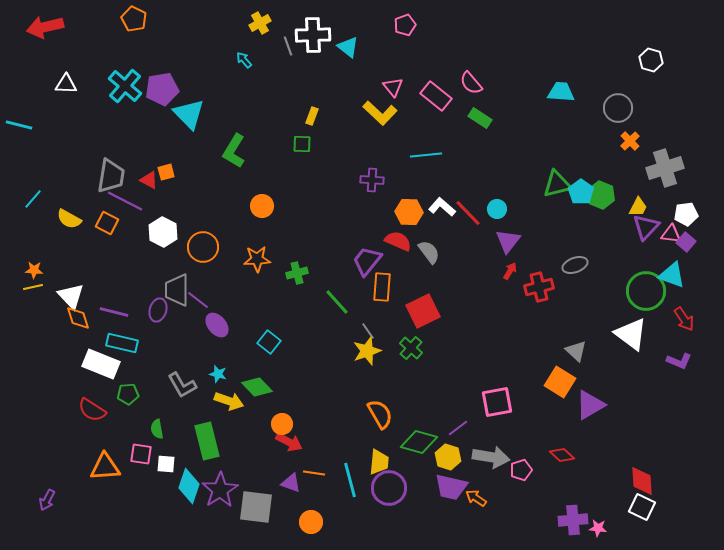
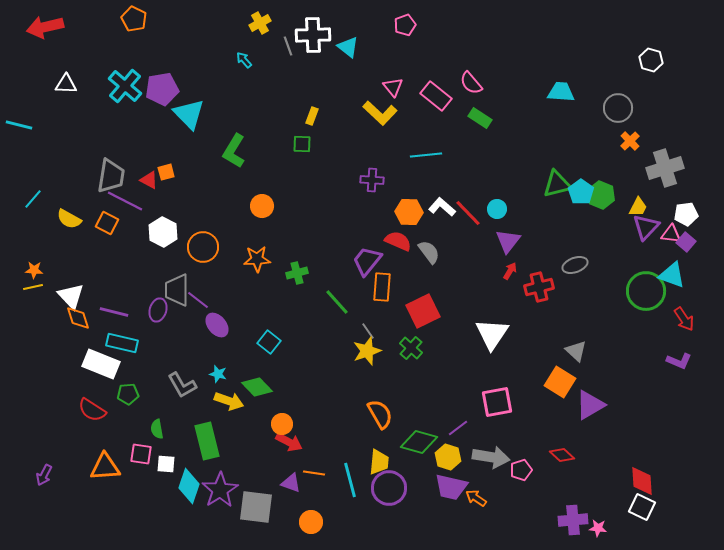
white triangle at (631, 334): moved 139 px left; rotated 27 degrees clockwise
purple arrow at (47, 500): moved 3 px left, 25 px up
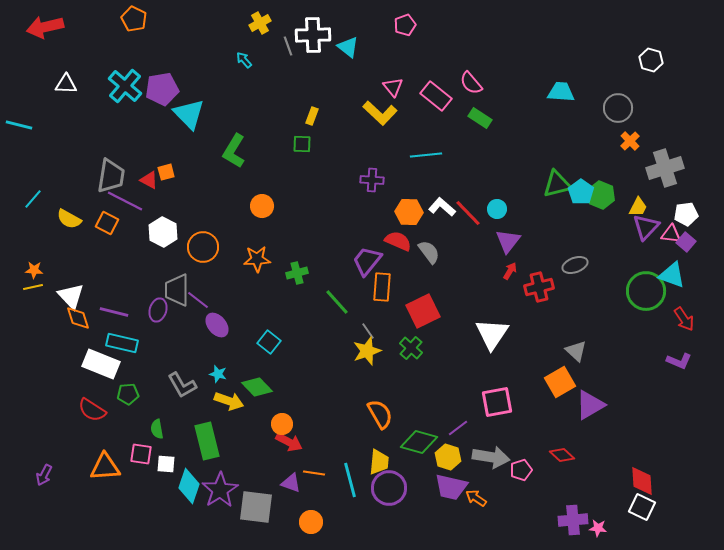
orange square at (560, 382): rotated 28 degrees clockwise
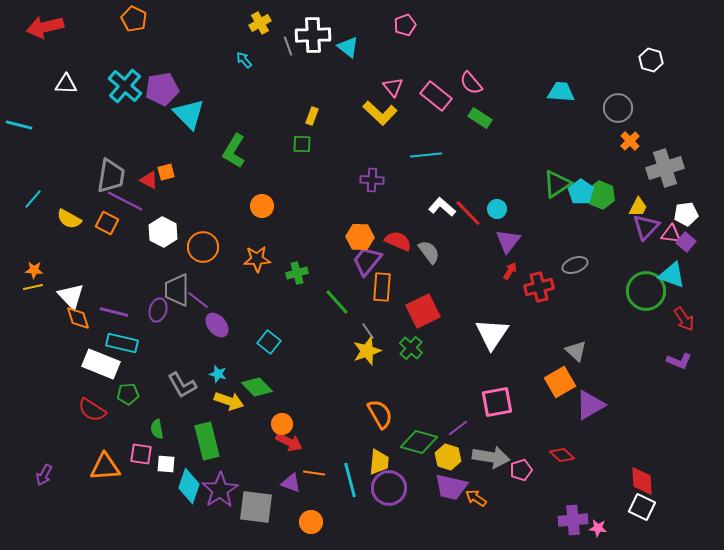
green triangle at (557, 184): rotated 20 degrees counterclockwise
orange hexagon at (409, 212): moved 49 px left, 25 px down
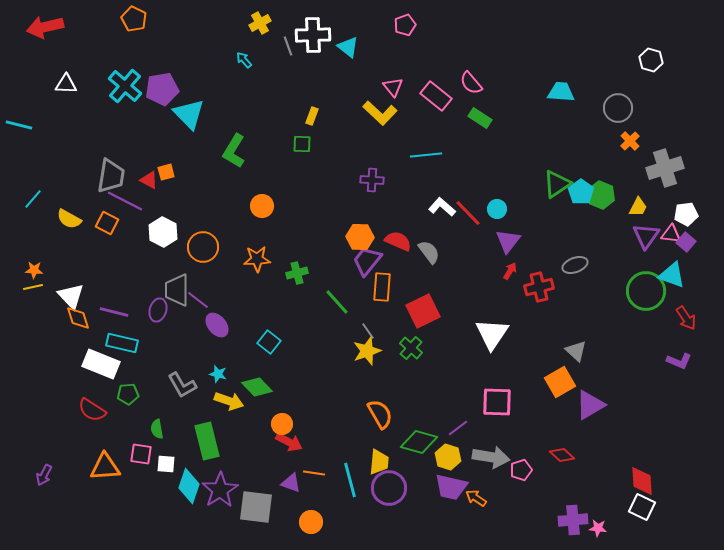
purple triangle at (646, 227): moved 9 px down; rotated 8 degrees counterclockwise
red arrow at (684, 319): moved 2 px right, 1 px up
pink square at (497, 402): rotated 12 degrees clockwise
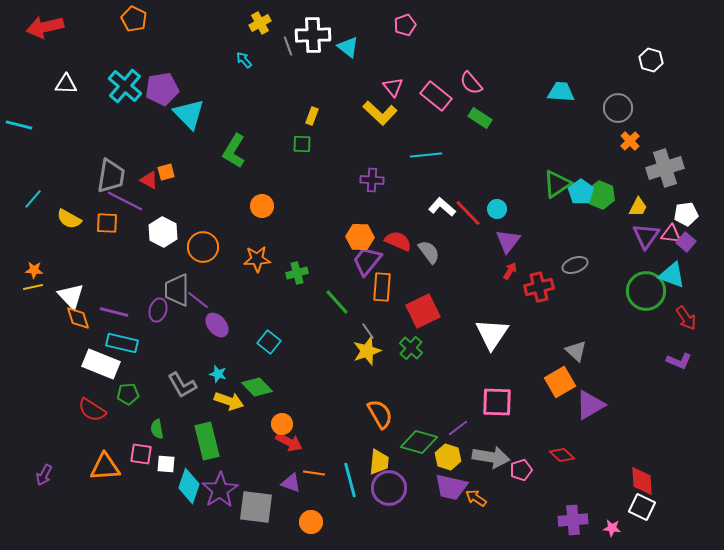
orange square at (107, 223): rotated 25 degrees counterclockwise
pink star at (598, 528): moved 14 px right
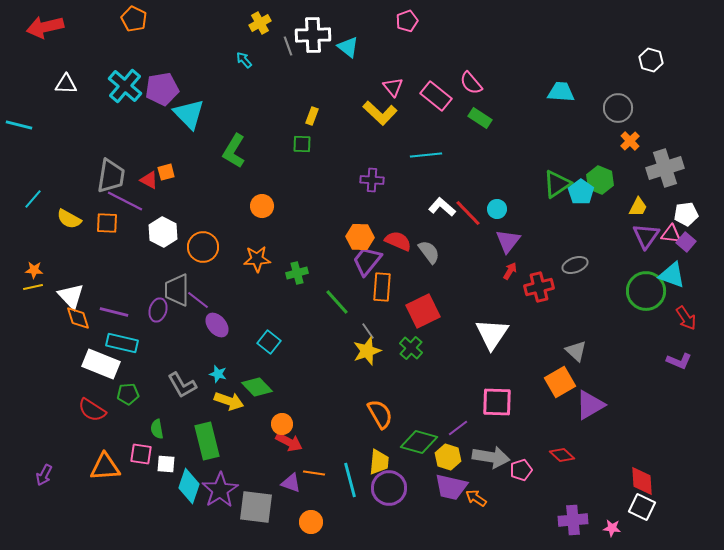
pink pentagon at (405, 25): moved 2 px right, 4 px up
green hexagon at (601, 195): moved 1 px left, 15 px up
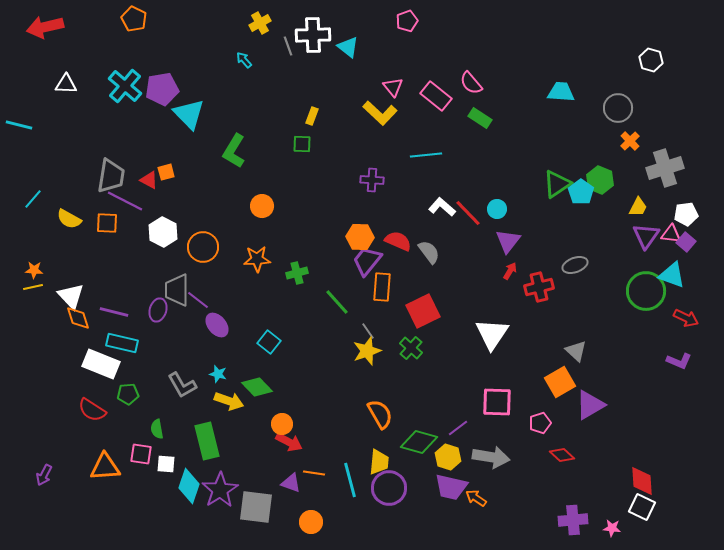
red arrow at (686, 318): rotated 30 degrees counterclockwise
pink pentagon at (521, 470): moved 19 px right, 47 px up
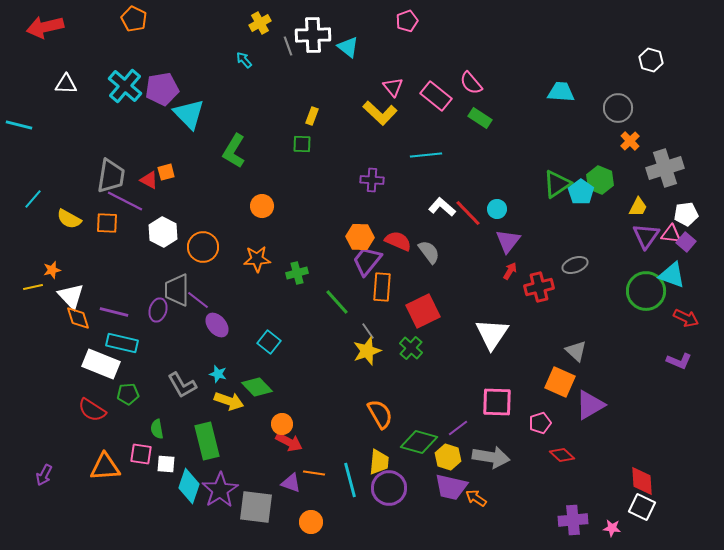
orange star at (34, 270): moved 18 px right; rotated 18 degrees counterclockwise
orange square at (560, 382): rotated 36 degrees counterclockwise
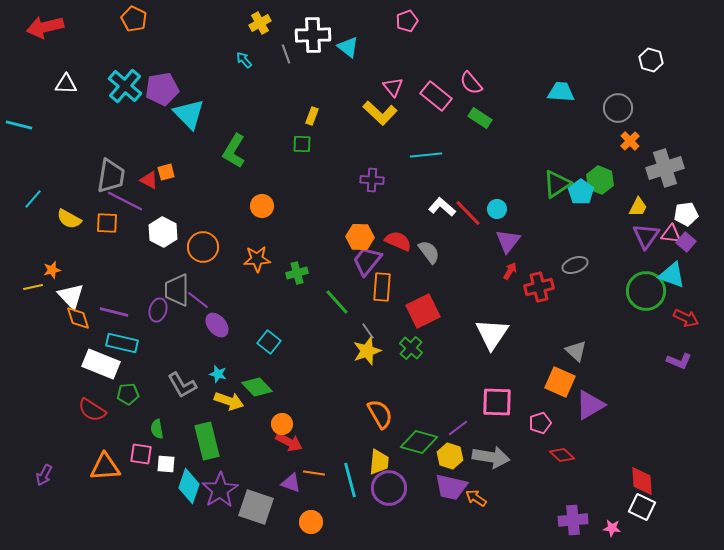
gray line at (288, 46): moved 2 px left, 8 px down
yellow hexagon at (448, 457): moved 2 px right, 1 px up
gray square at (256, 507): rotated 12 degrees clockwise
